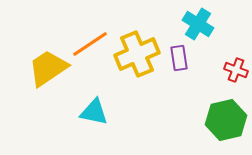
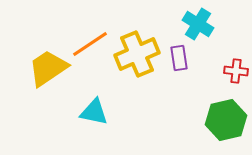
red cross: moved 1 px down; rotated 15 degrees counterclockwise
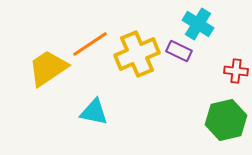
purple rectangle: moved 7 px up; rotated 55 degrees counterclockwise
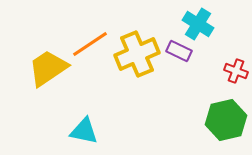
red cross: rotated 15 degrees clockwise
cyan triangle: moved 10 px left, 19 px down
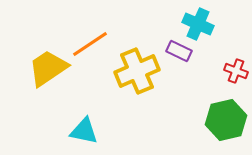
cyan cross: rotated 8 degrees counterclockwise
yellow cross: moved 17 px down
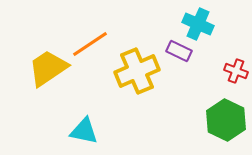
green hexagon: rotated 21 degrees counterclockwise
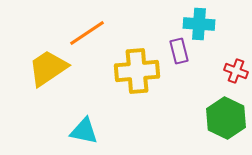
cyan cross: moved 1 px right; rotated 20 degrees counterclockwise
orange line: moved 3 px left, 11 px up
purple rectangle: rotated 50 degrees clockwise
yellow cross: rotated 18 degrees clockwise
green hexagon: moved 2 px up
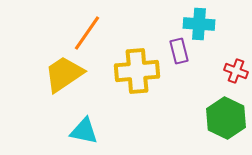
orange line: rotated 21 degrees counterclockwise
yellow trapezoid: moved 16 px right, 6 px down
